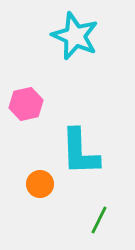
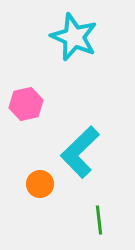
cyan star: moved 1 px left, 1 px down
cyan L-shape: rotated 48 degrees clockwise
green line: rotated 32 degrees counterclockwise
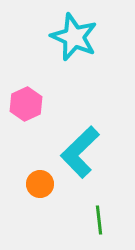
pink hexagon: rotated 12 degrees counterclockwise
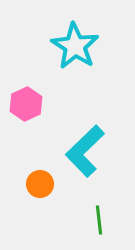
cyan star: moved 1 px right, 9 px down; rotated 9 degrees clockwise
cyan L-shape: moved 5 px right, 1 px up
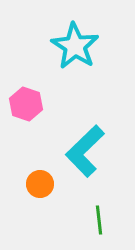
pink hexagon: rotated 16 degrees counterclockwise
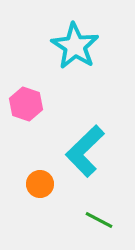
green line: rotated 56 degrees counterclockwise
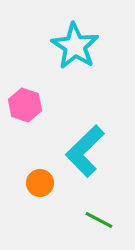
pink hexagon: moved 1 px left, 1 px down
orange circle: moved 1 px up
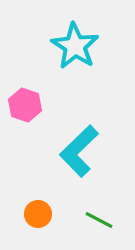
cyan L-shape: moved 6 px left
orange circle: moved 2 px left, 31 px down
